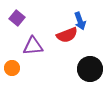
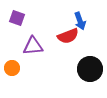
purple square: rotated 21 degrees counterclockwise
red semicircle: moved 1 px right, 1 px down
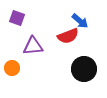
blue arrow: rotated 30 degrees counterclockwise
black circle: moved 6 px left
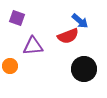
orange circle: moved 2 px left, 2 px up
